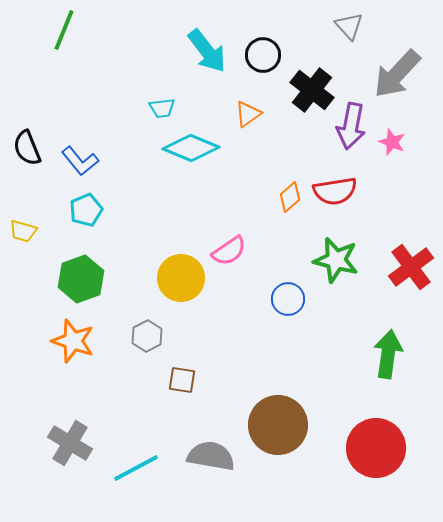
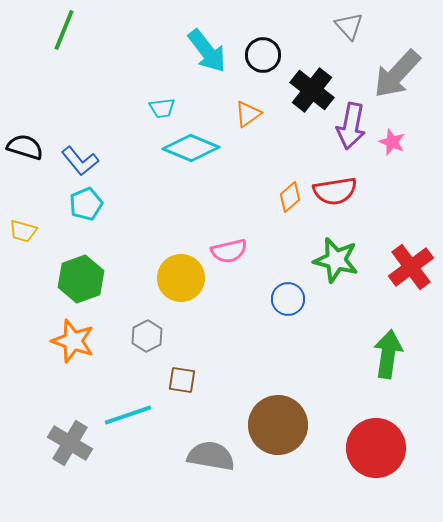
black semicircle: moved 2 px left, 1 px up; rotated 129 degrees clockwise
cyan pentagon: moved 6 px up
pink semicircle: rotated 21 degrees clockwise
cyan line: moved 8 px left, 53 px up; rotated 9 degrees clockwise
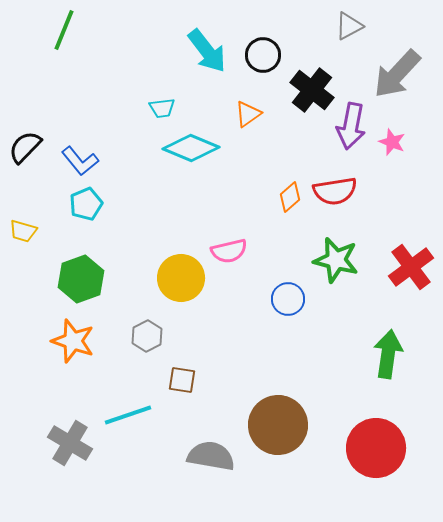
gray triangle: rotated 44 degrees clockwise
black semicircle: rotated 63 degrees counterclockwise
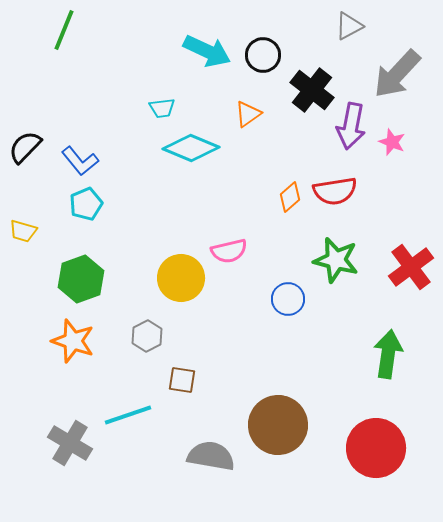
cyan arrow: rotated 27 degrees counterclockwise
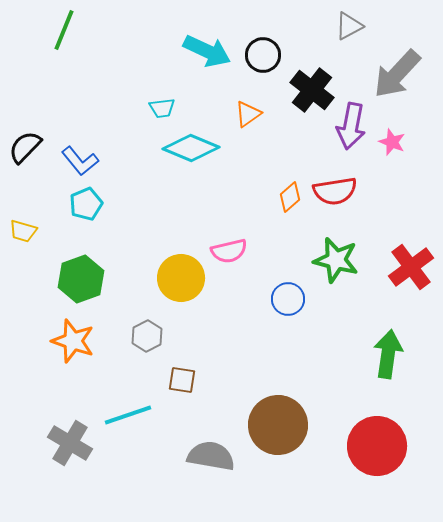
red circle: moved 1 px right, 2 px up
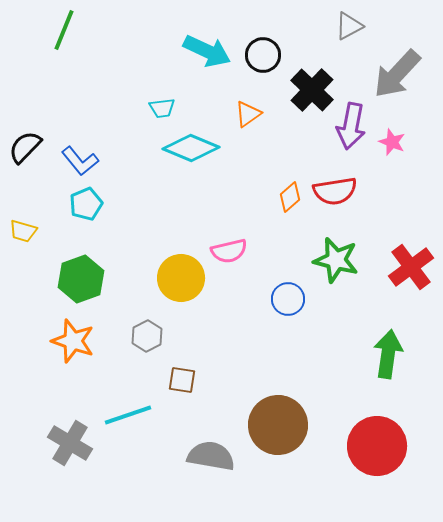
black cross: rotated 6 degrees clockwise
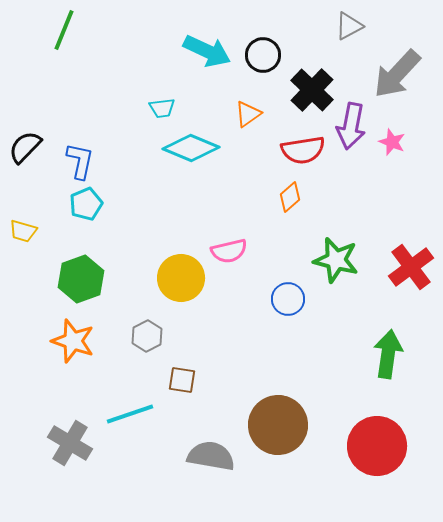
blue L-shape: rotated 129 degrees counterclockwise
red semicircle: moved 32 px left, 41 px up
cyan line: moved 2 px right, 1 px up
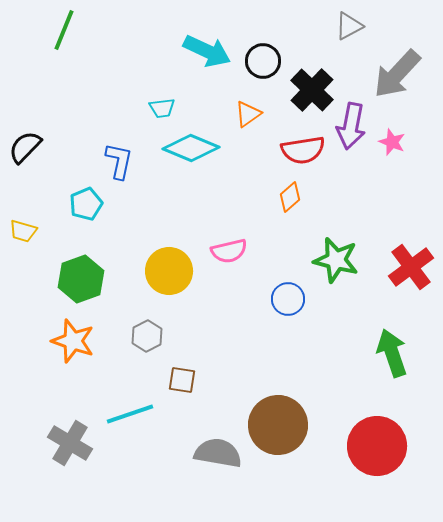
black circle: moved 6 px down
blue L-shape: moved 39 px right
yellow circle: moved 12 px left, 7 px up
green arrow: moved 4 px right, 1 px up; rotated 27 degrees counterclockwise
gray semicircle: moved 7 px right, 3 px up
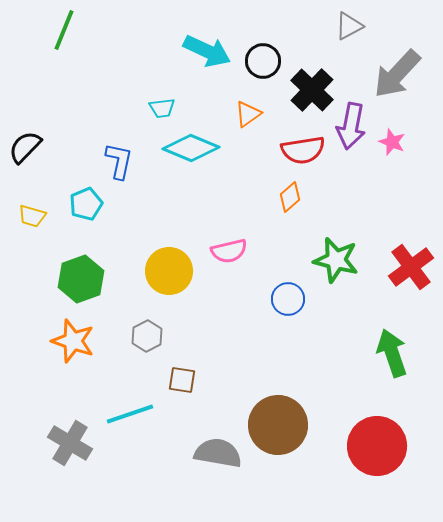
yellow trapezoid: moved 9 px right, 15 px up
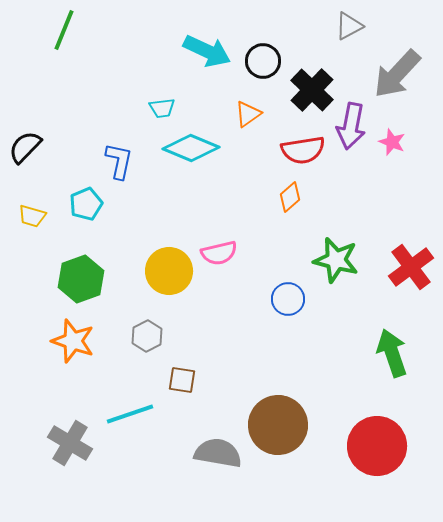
pink semicircle: moved 10 px left, 2 px down
